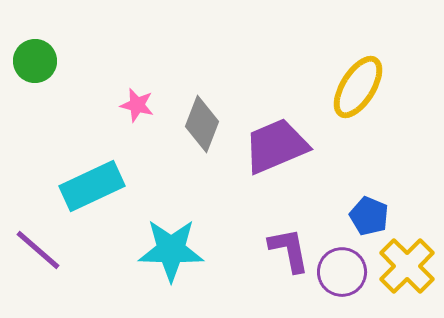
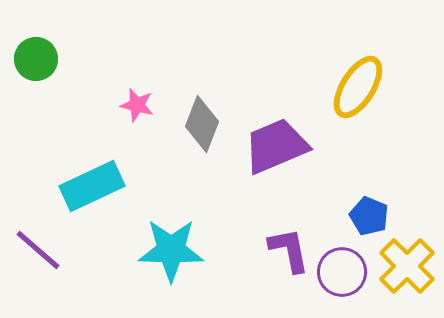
green circle: moved 1 px right, 2 px up
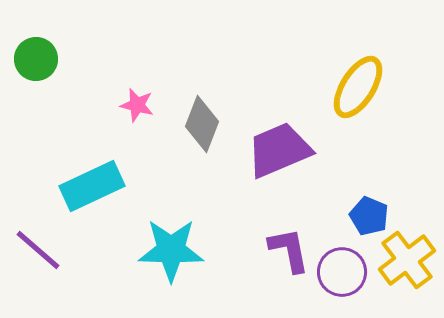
purple trapezoid: moved 3 px right, 4 px down
yellow cross: moved 6 px up; rotated 8 degrees clockwise
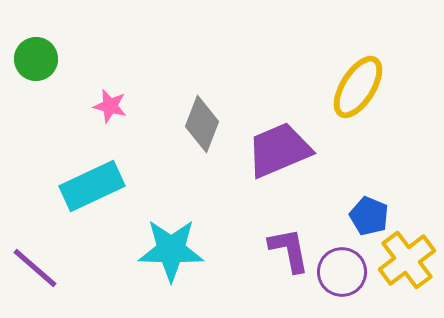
pink star: moved 27 px left, 1 px down
purple line: moved 3 px left, 18 px down
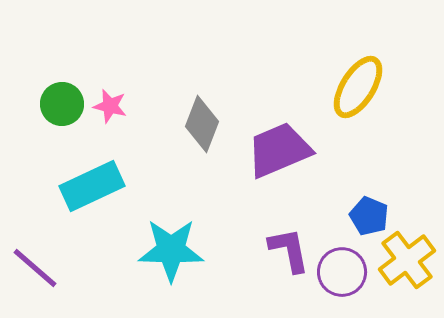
green circle: moved 26 px right, 45 px down
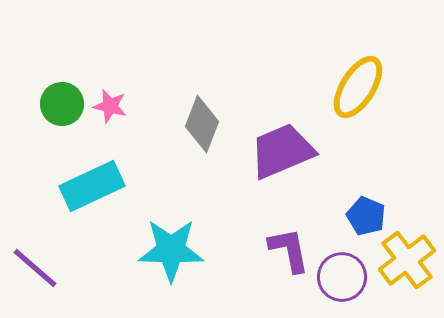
purple trapezoid: moved 3 px right, 1 px down
blue pentagon: moved 3 px left
purple circle: moved 5 px down
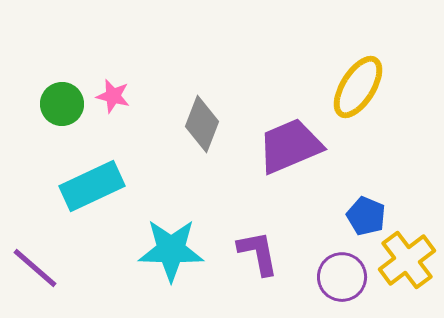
pink star: moved 3 px right, 10 px up
purple trapezoid: moved 8 px right, 5 px up
purple L-shape: moved 31 px left, 3 px down
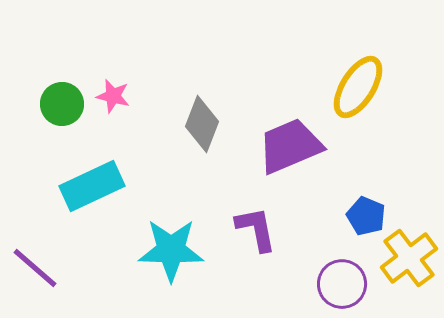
purple L-shape: moved 2 px left, 24 px up
yellow cross: moved 2 px right, 2 px up
purple circle: moved 7 px down
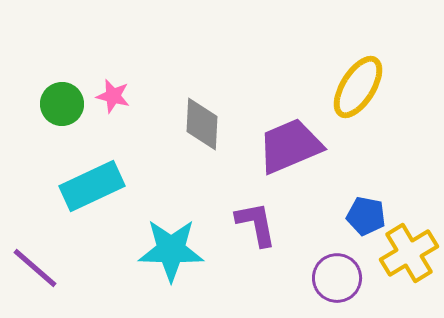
gray diamond: rotated 18 degrees counterclockwise
blue pentagon: rotated 12 degrees counterclockwise
purple L-shape: moved 5 px up
yellow cross: moved 5 px up; rotated 6 degrees clockwise
purple circle: moved 5 px left, 6 px up
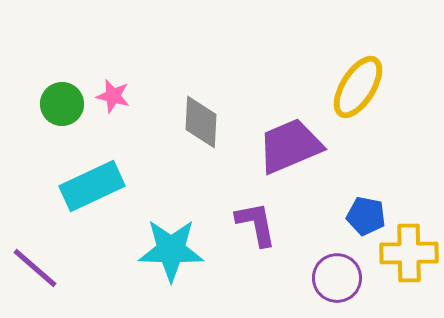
gray diamond: moved 1 px left, 2 px up
yellow cross: rotated 30 degrees clockwise
